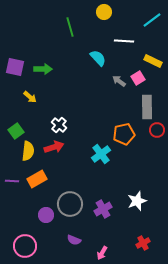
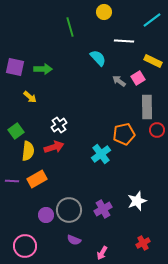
white cross: rotated 14 degrees clockwise
gray circle: moved 1 px left, 6 px down
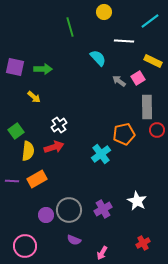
cyan line: moved 2 px left, 1 px down
yellow arrow: moved 4 px right
white star: rotated 24 degrees counterclockwise
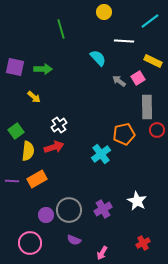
green line: moved 9 px left, 2 px down
pink circle: moved 5 px right, 3 px up
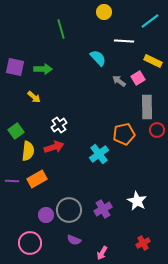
cyan cross: moved 2 px left
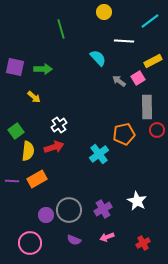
yellow rectangle: rotated 54 degrees counterclockwise
pink arrow: moved 5 px right, 16 px up; rotated 40 degrees clockwise
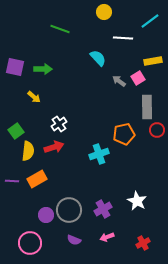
green line: moved 1 px left; rotated 54 degrees counterclockwise
white line: moved 1 px left, 3 px up
yellow rectangle: rotated 18 degrees clockwise
white cross: moved 1 px up
cyan cross: rotated 18 degrees clockwise
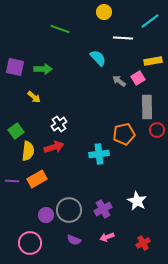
cyan cross: rotated 12 degrees clockwise
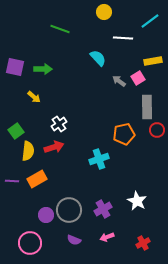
cyan cross: moved 5 px down; rotated 12 degrees counterclockwise
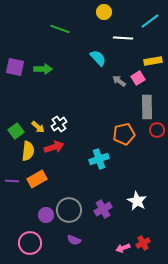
yellow arrow: moved 4 px right, 30 px down
pink arrow: moved 16 px right, 11 px down
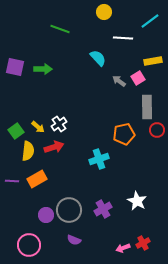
pink circle: moved 1 px left, 2 px down
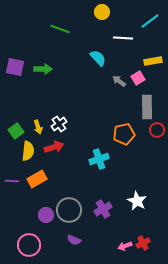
yellow circle: moved 2 px left
yellow arrow: rotated 32 degrees clockwise
pink arrow: moved 2 px right, 2 px up
